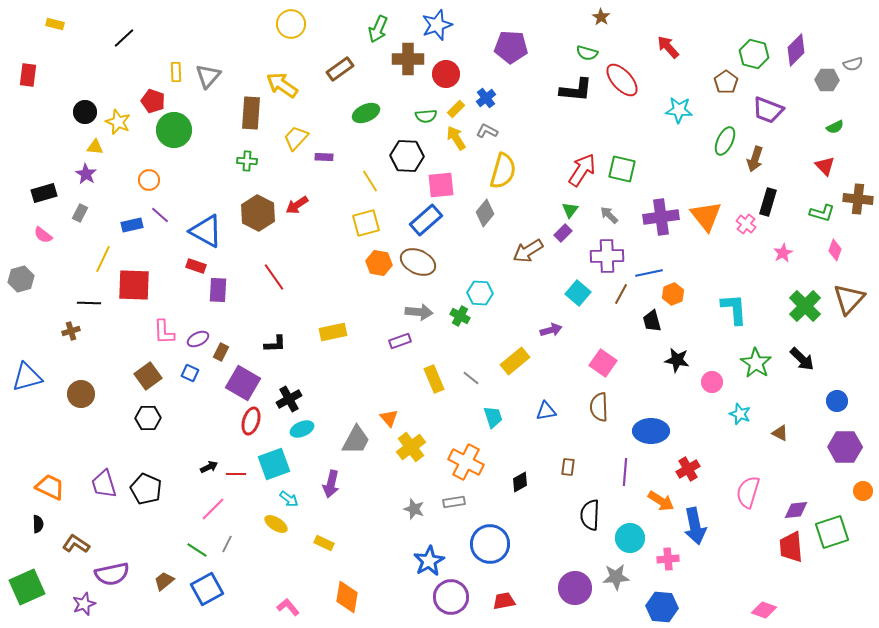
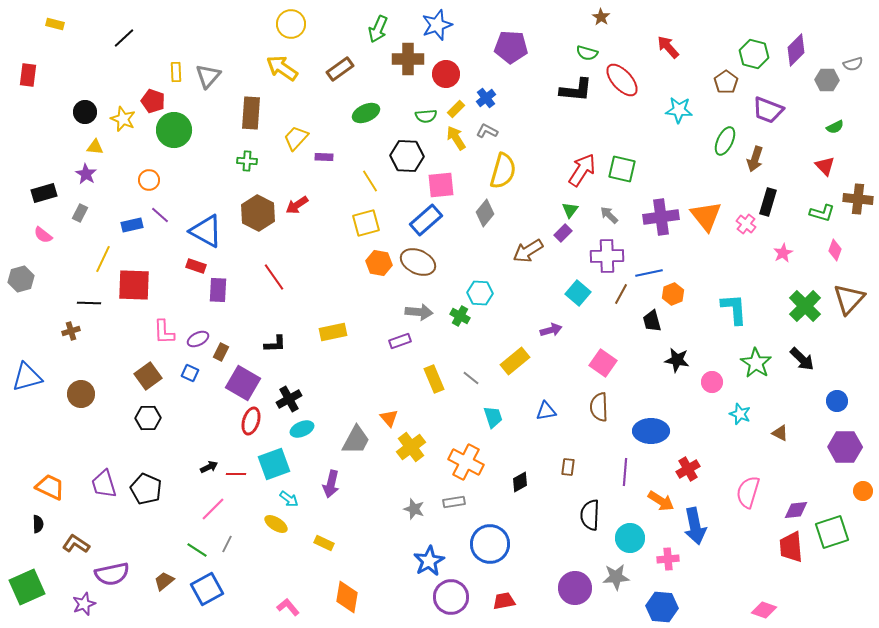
yellow arrow at (282, 85): moved 17 px up
yellow star at (118, 122): moved 5 px right, 3 px up
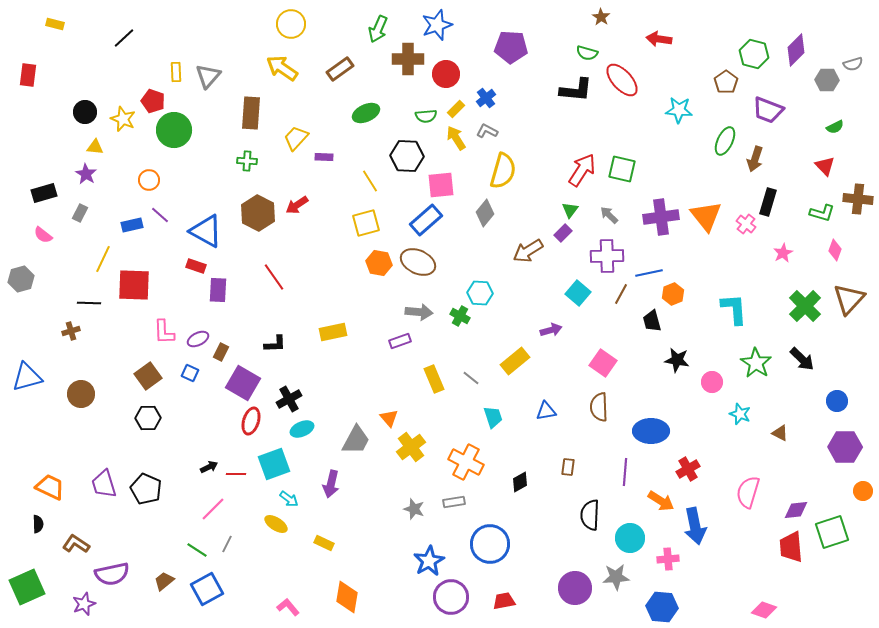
red arrow at (668, 47): moved 9 px left, 8 px up; rotated 40 degrees counterclockwise
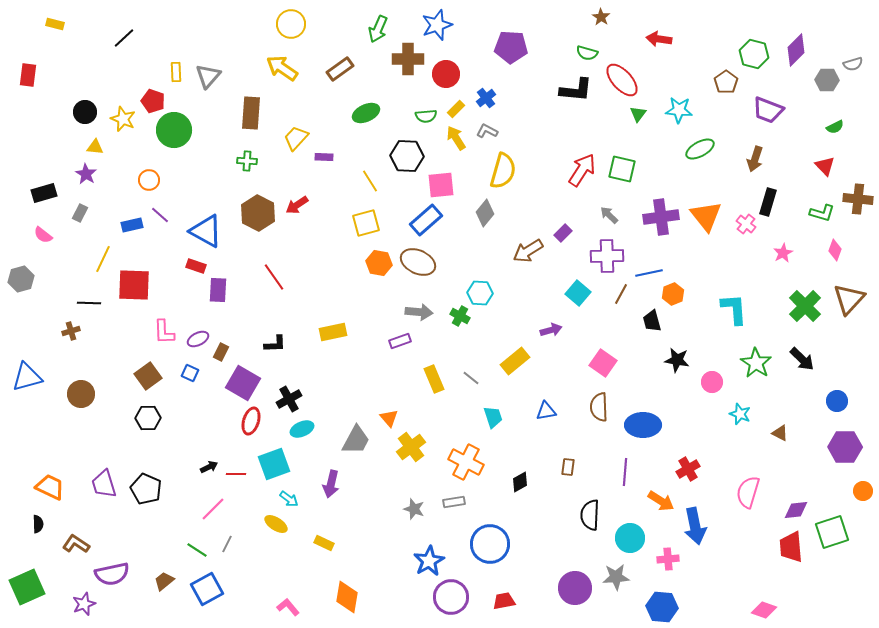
green ellipse at (725, 141): moved 25 px left, 8 px down; rotated 36 degrees clockwise
green triangle at (570, 210): moved 68 px right, 96 px up
blue ellipse at (651, 431): moved 8 px left, 6 px up
